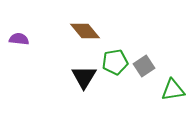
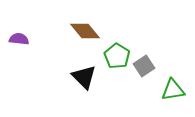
green pentagon: moved 2 px right, 6 px up; rotated 30 degrees counterclockwise
black triangle: rotated 16 degrees counterclockwise
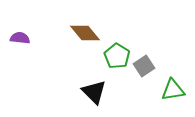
brown diamond: moved 2 px down
purple semicircle: moved 1 px right, 1 px up
black triangle: moved 10 px right, 15 px down
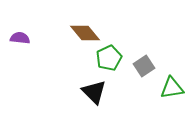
green pentagon: moved 8 px left, 2 px down; rotated 15 degrees clockwise
green triangle: moved 1 px left, 2 px up
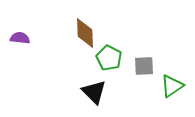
brown diamond: rotated 36 degrees clockwise
green pentagon: rotated 20 degrees counterclockwise
gray square: rotated 30 degrees clockwise
green triangle: moved 2 px up; rotated 25 degrees counterclockwise
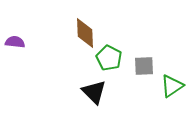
purple semicircle: moved 5 px left, 4 px down
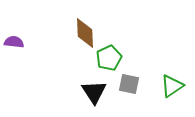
purple semicircle: moved 1 px left
green pentagon: rotated 20 degrees clockwise
gray square: moved 15 px left, 18 px down; rotated 15 degrees clockwise
black triangle: rotated 12 degrees clockwise
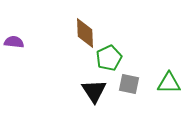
green triangle: moved 3 px left, 3 px up; rotated 35 degrees clockwise
black triangle: moved 1 px up
